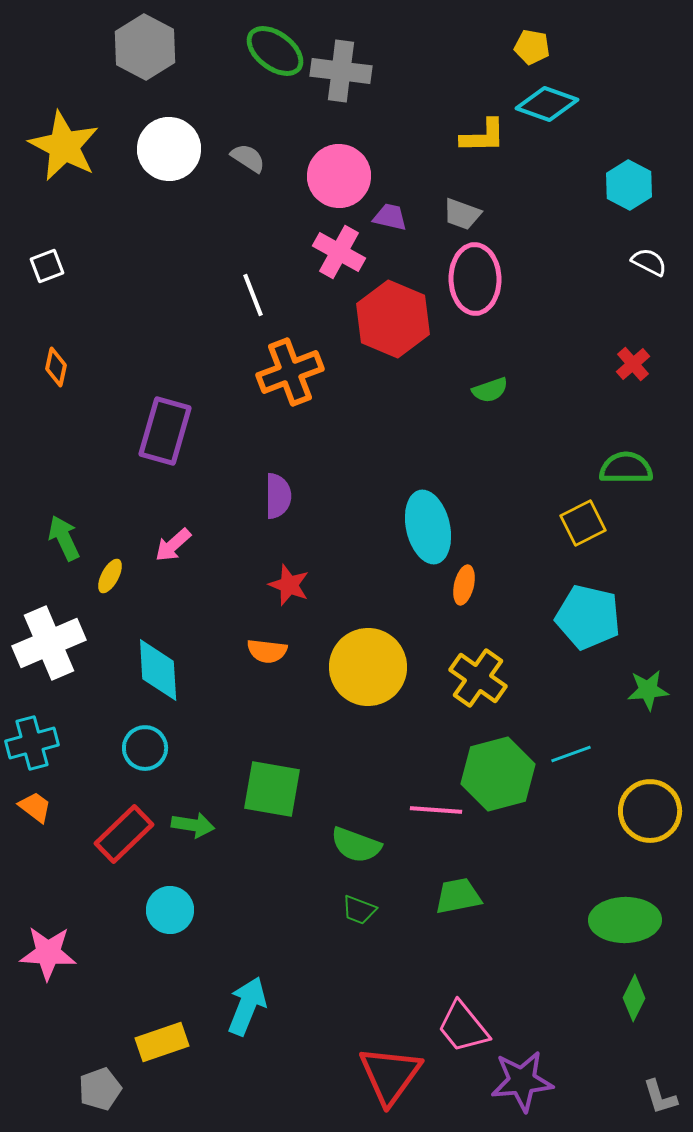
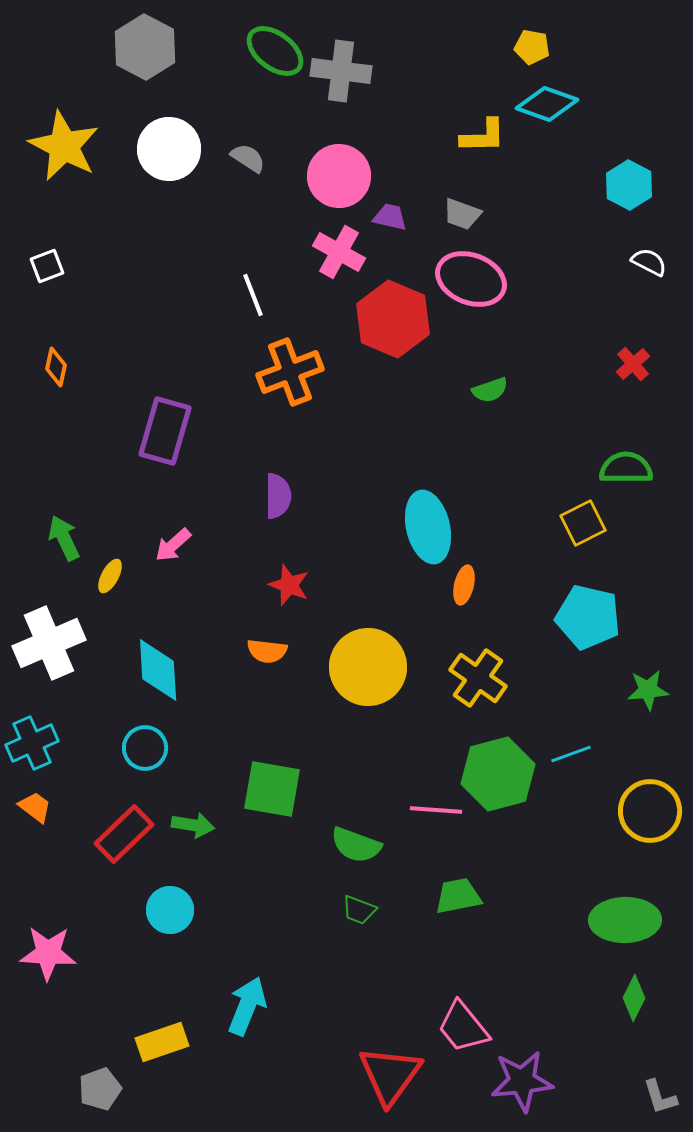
pink ellipse at (475, 279): moved 4 px left; rotated 68 degrees counterclockwise
cyan cross at (32, 743): rotated 9 degrees counterclockwise
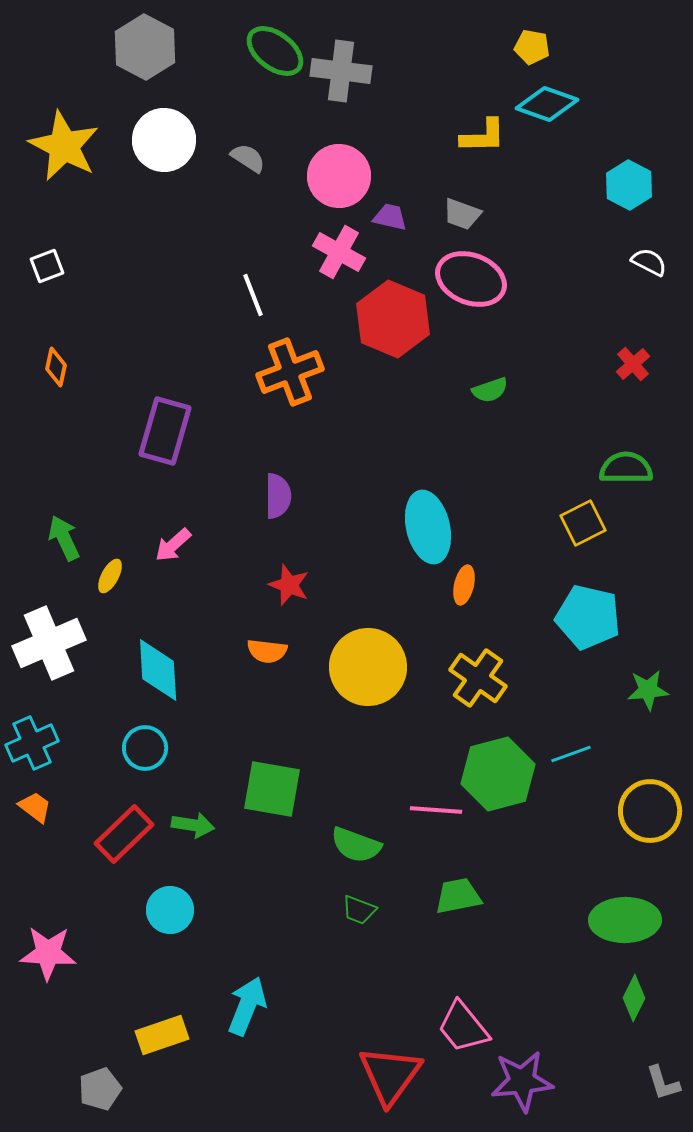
white circle at (169, 149): moved 5 px left, 9 px up
yellow rectangle at (162, 1042): moved 7 px up
gray L-shape at (660, 1097): moved 3 px right, 14 px up
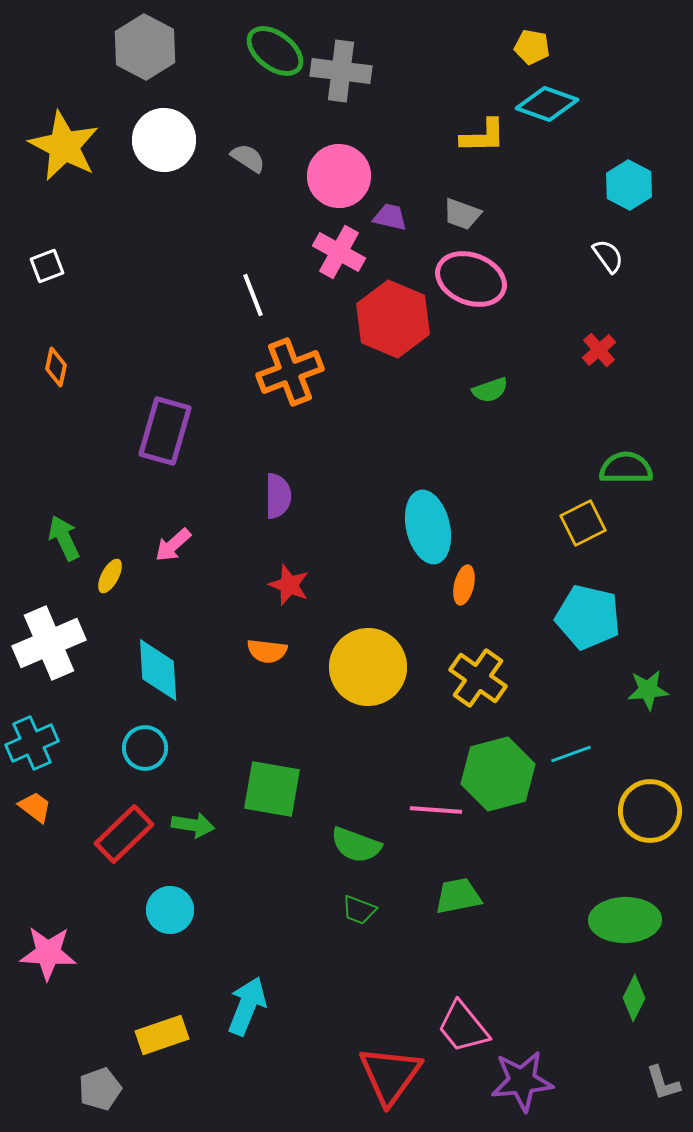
white semicircle at (649, 262): moved 41 px left, 6 px up; rotated 27 degrees clockwise
red cross at (633, 364): moved 34 px left, 14 px up
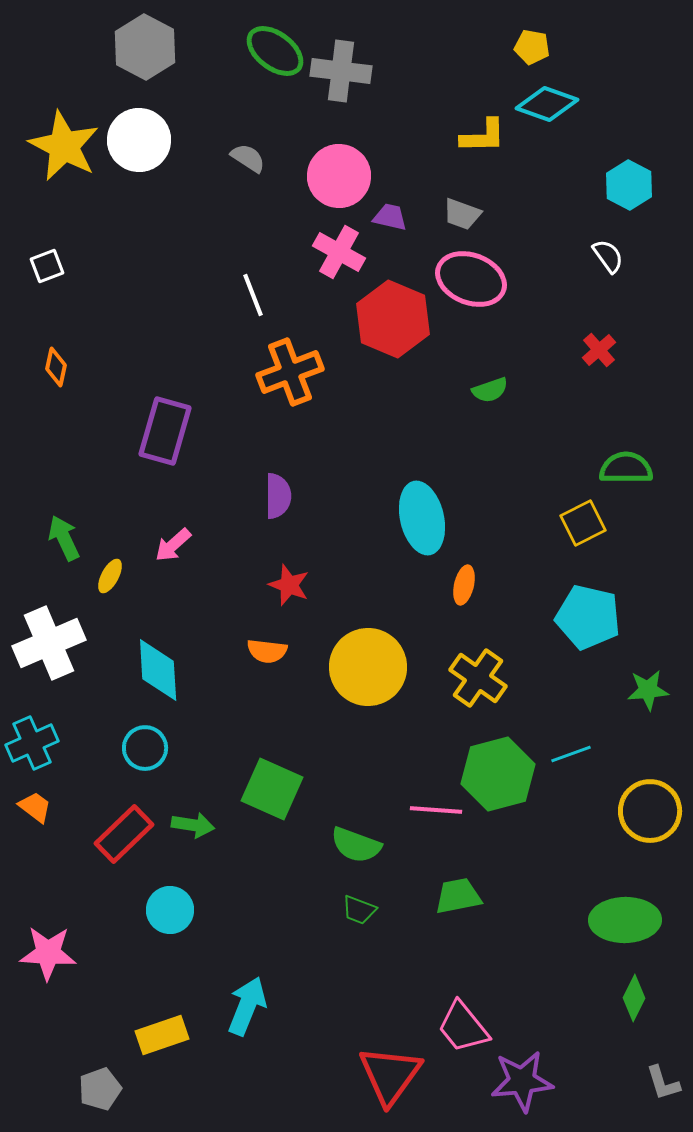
white circle at (164, 140): moved 25 px left
cyan ellipse at (428, 527): moved 6 px left, 9 px up
green square at (272, 789): rotated 14 degrees clockwise
